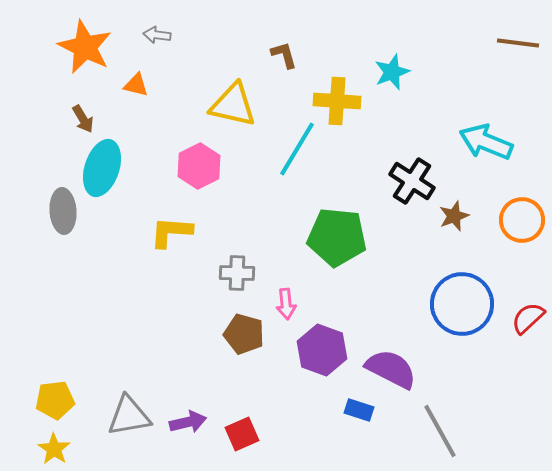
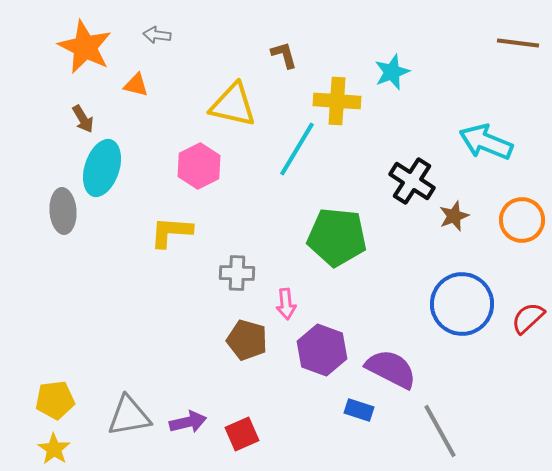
brown pentagon: moved 3 px right, 6 px down
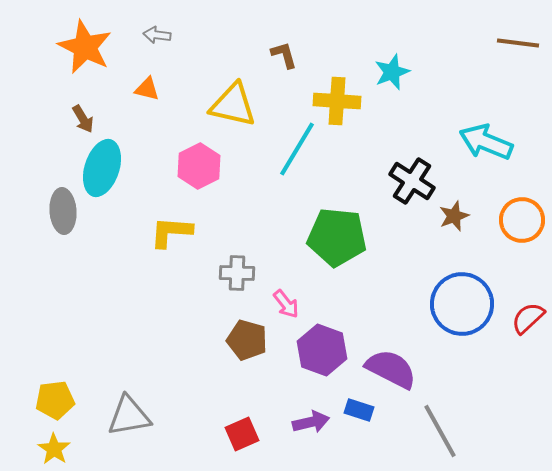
orange triangle: moved 11 px right, 4 px down
pink arrow: rotated 32 degrees counterclockwise
purple arrow: moved 123 px right
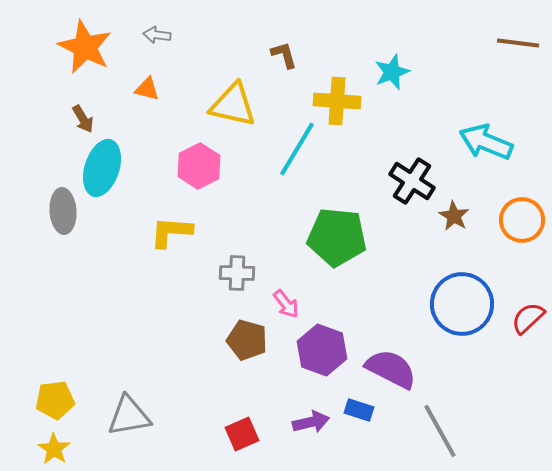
brown star: rotated 20 degrees counterclockwise
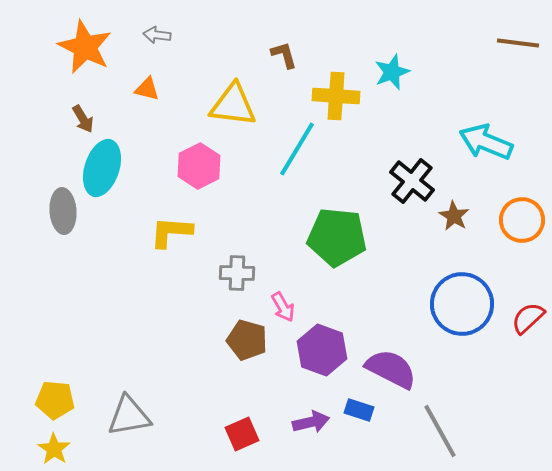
yellow cross: moved 1 px left, 5 px up
yellow triangle: rotated 6 degrees counterclockwise
black cross: rotated 6 degrees clockwise
pink arrow: moved 3 px left, 3 px down; rotated 8 degrees clockwise
yellow pentagon: rotated 12 degrees clockwise
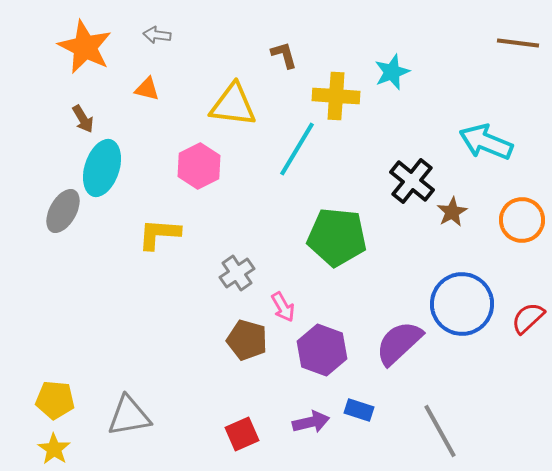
gray ellipse: rotated 33 degrees clockwise
brown star: moved 2 px left, 4 px up; rotated 12 degrees clockwise
yellow L-shape: moved 12 px left, 2 px down
gray cross: rotated 36 degrees counterclockwise
purple semicircle: moved 8 px right, 26 px up; rotated 70 degrees counterclockwise
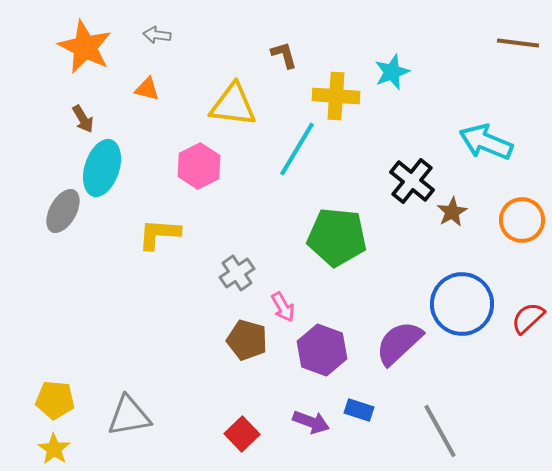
purple arrow: rotated 33 degrees clockwise
red square: rotated 20 degrees counterclockwise
